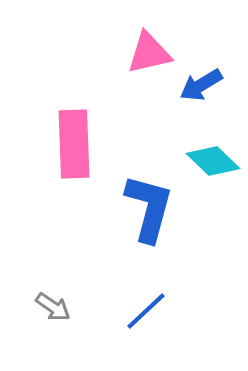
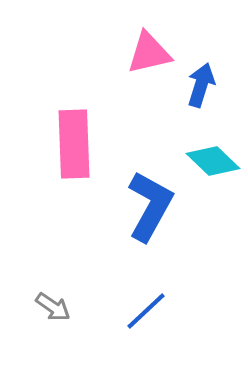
blue arrow: rotated 138 degrees clockwise
blue L-shape: moved 1 px right, 2 px up; rotated 14 degrees clockwise
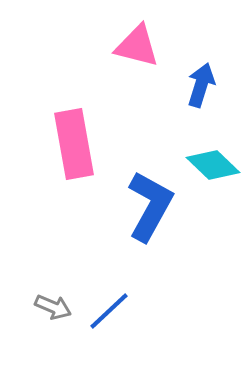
pink triangle: moved 12 px left, 7 px up; rotated 27 degrees clockwise
pink rectangle: rotated 8 degrees counterclockwise
cyan diamond: moved 4 px down
gray arrow: rotated 12 degrees counterclockwise
blue line: moved 37 px left
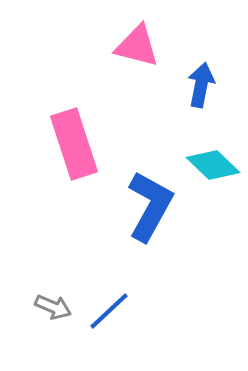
blue arrow: rotated 6 degrees counterclockwise
pink rectangle: rotated 8 degrees counterclockwise
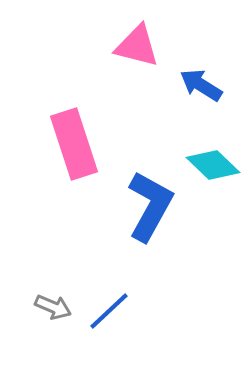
blue arrow: rotated 69 degrees counterclockwise
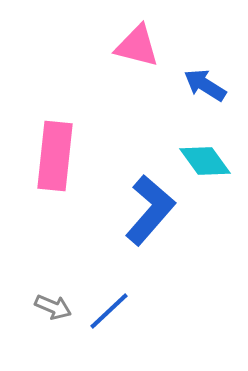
blue arrow: moved 4 px right
pink rectangle: moved 19 px left, 12 px down; rotated 24 degrees clockwise
cyan diamond: moved 8 px left, 4 px up; rotated 10 degrees clockwise
blue L-shape: moved 4 px down; rotated 12 degrees clockwise
